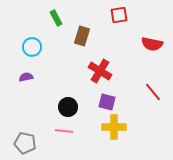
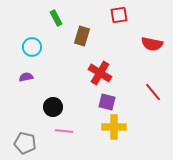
red cross: moved 2 px down
black circle: moved 15 px left
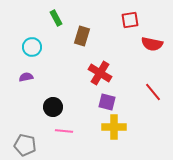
red square: moved 11 px right, 5 px down
gray pentagon: moved 2 px down
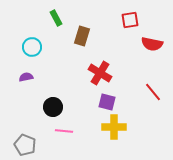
gray pentagon: rotated 10 degrees clockwise
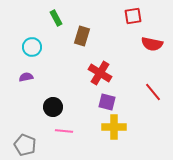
red square: moved 3 px right, 4 px up
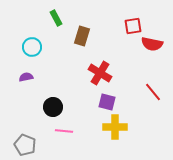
red square: moved 10 px down
yellow cross: moved 1 px right
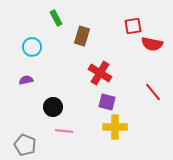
purple semicircle: moved 3 px down
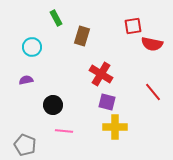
red cross: moved 1 px right, 1 px down
black circle: moved 2 px up
